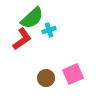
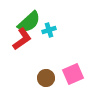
green semicircle: moved 3 px left, 4 px down
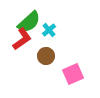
cyan cross: rotated 24 degrees counterclockwise
brown circle: moved 22 px up
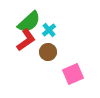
red L-shape: moved 4 px right, 1 px down
brown circle: moved 2 px right, 4 px up
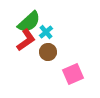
cyan cross: moved 3 px left, 2 px down
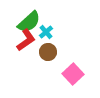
pink square: rotated 20 degrees counterclockwise
